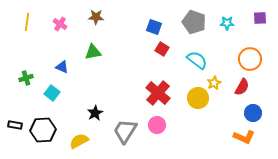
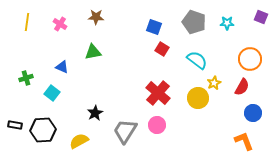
purple square: moved 1 px right, 1 px up; rotated 24 degrees clockwise
orange L-shape: moved 4 px down; rotated 135 degrees counterclockwise
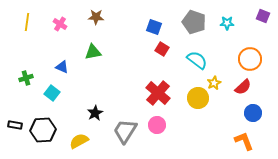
purple square: moved 2 px right, 1 px up
red semicircle: moved 1 px right; rotated 18 degrees clockwise
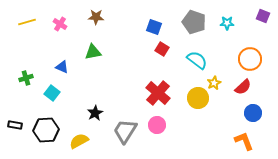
yellow line: rotated 66 degrees clockwise
black hexagon: moved 3 px right
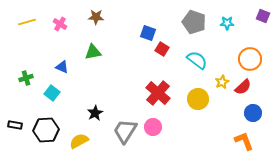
blue square: moved 6 px left, 6 px down
yellow star: moved 8 px right, 1 px up
yellow circle: moved 1 px down
pink circle: moved 4 px left, 2 px down
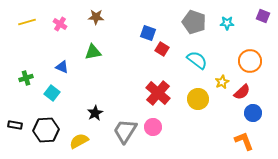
orange circle: moved 2 px down
red semicircle: moved 1 px left, 5 px down
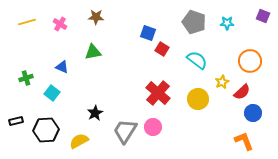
black rectangle: moved 1 px right, 4 px up; rotated 24 degrees counterclockwise
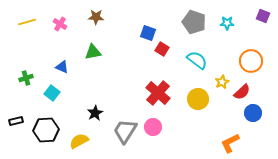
orange circle: moved 1 px right
orange L-shape: moved 14 px left, 2 px down; rotated 95 degrees counterclockwise
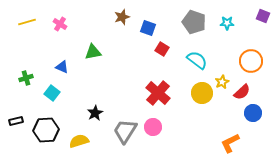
brown star: moved 26 px right; rotated 21 degrees counterclockwise
blue square: moved 5 px up
yellow circle: moved 4 px right, 6 px up
yellow semicircle: rotated 12 degrees clockwise
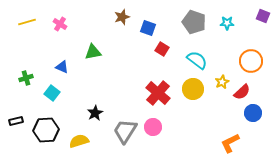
yellow circle: moved 9 px left, 4 px up
